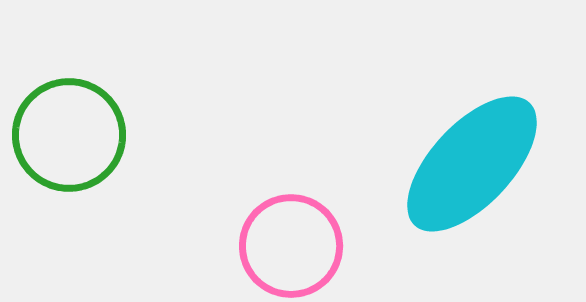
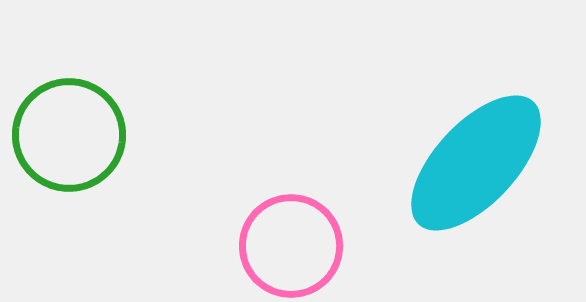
cyan ellipse: moved 4 px right, 1 px up
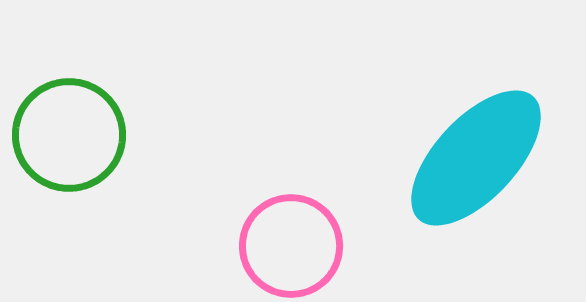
cyan ellipse: moved 5 px up
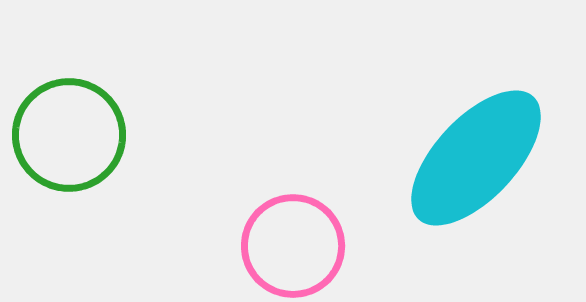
pink circle: moved 2 px right
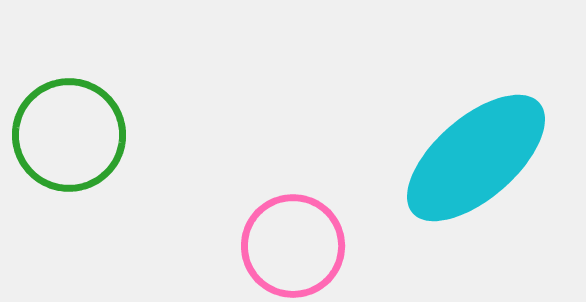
cyan ellipse: rotated 6 degrees clockwise
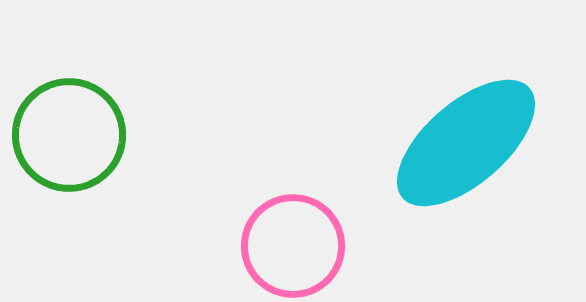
cyan ellipse: moved 10 px left, 15 px up
